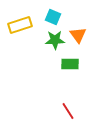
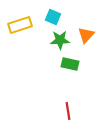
orange triangle: moved 8 px right; rotated 18 degrees clockwise
green star: moved 5 px right
green rectangle: rotated 12 degrees clockwise
red line: rotated 24 degrees clockwise
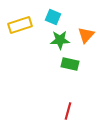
red line: rotated 24 degrees clockwise
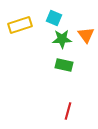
cyan square: moved 1 px right, 1 px down
orange triangle: rotated 18 degrees counterclockwise
green star: moved 2 px right, 1 px up
green rectangle: moved 6 px left, 1 px down
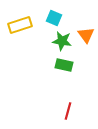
green star: moved 2 px down; rotated 12 degrees clockwise
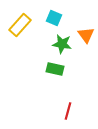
yellow rectangle: rotated 30 degrees counterclockwise
green star: moved 3 px down
green rectangle: moved 9 px left, 4 px down
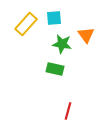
cyan square: rotated 28 degrees counterclockwise
yellow rectangle: moved 6 px right, 1 px up
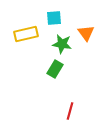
yellow rectangle: moved 10 px down; rotated 35 degrees clockwise
orange triangle: moved 2 px up
green rectangle: rotated 72 degrees counterclockwise
red line: moved 2 px right
